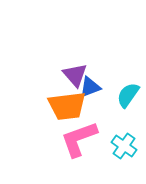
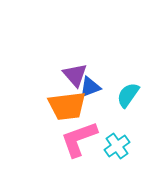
cyan cross: moved 7 px left; rotated 20 degrees clockwise
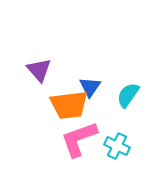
purple triangle: moved 36 px left, 5 px up
blue triangle: rotated 35 degrees counterclockwise
orange trapezoid: moved 2 px right, 1 px up
cyan cross: rotated 30 degrees counterclockwise
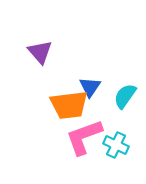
purple triangle: moved 1 px right, 18 px up
cyan semicircle: moved 3 px left, 1 px down
pink L-shape: moved 5 px right, 2 px up
cyan cross: moved 1 px left, 1 px up
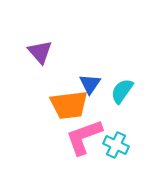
blue triangle: moved 3 px up
cyan semicircle: moved 3 px left, 5 px up
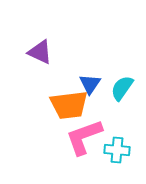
purple triangle: rotated 24 degrees counterclockwise
cyan semicircle: moved 3 px up
cyan cross: moved 1 px right, 5 px down; rotated 20 degrees counterclockwise
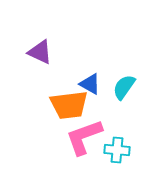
blue triangle: rotated 35 degrees counterclockwise
cyan semicircle: moved 2 px right, 1 px up
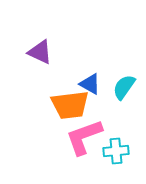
orange trapezoid: moved 1 px right
cyan cross: moved 1 px left, 1 px down; rotated 10 degrees counterclockwise
